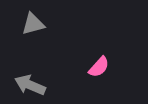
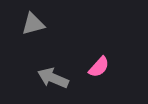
gray arrow: moved 23 px right, 7 px up
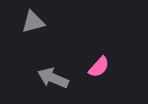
gray triangle: moved 2 px up
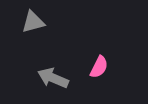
pink semicircle: rotated 15 degrees counterclockwise
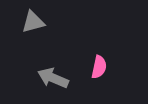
pink semicircle: rotated 15 degrees counterclockwise
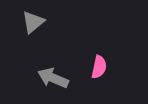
gray triangle: rotated 25 degrees counterclockwise
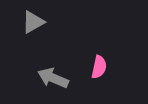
gray triangle: rotated 10 degrees clockwise
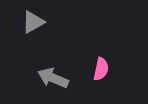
pink semicircle: moved 2 px right, 2 px down
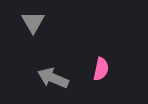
gray triangle: rotated 30 degrees counterclockwise
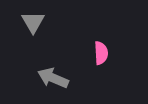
pink semicircle: moved 16 px up; rotated 15 degrees counterclockwise
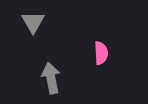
gray arrow: moved 2 px left; rotated 56 degrees clockwise
